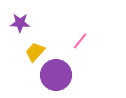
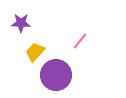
purple star: moved 1 px right
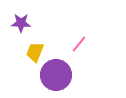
pink line: moved 1 px left, 3 px down
yellow trapezoid: rotated 20 degrees counterclockwise
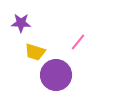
pink line: moved 1 px left, 2 px up
yellow trapezoid: rotated 95 degrees counterclockwise
